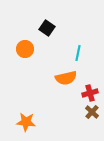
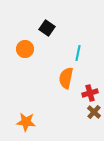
orange semicircle: rotated 115 degrees clockwise
brown cross: moved 2 px right
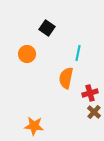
orange circle: moved 2 px right, 5 px down
orange star: moved 8 px right, 4 px down
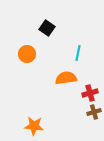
orange semicircle: rotated 70 degrees clockwise
brown cross: rotated 32 degrees clockwise
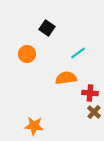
cyan line: rotated 42 degrees clockwise
red cross: rotated 21 degrees clockwise
brown cross: rotated 32 degrees counterclockwise
